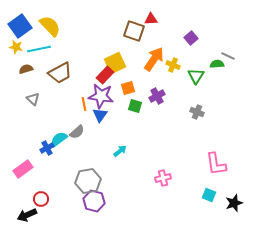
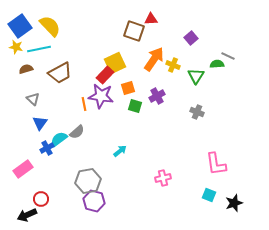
blue triangle: moved 60 px left, 8 px down
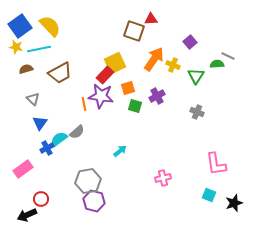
purple square: moved 1 px left, 4 px down
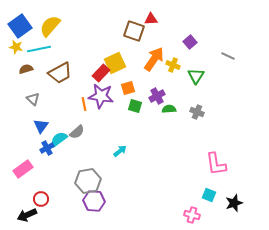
yellow semicircle: rotated 95 degrees counterclockwise
green semicircle: moved 48 px left, 45 px down
red rectangle: moved 4 px left, 2 px up
blue triangle: moved 1 px right, 3 px down
pink cross: moved 29 px right, 37 px down; rotated 28 degrees clockwise
purple hexagon: rotated 10 degrees counterclockwise
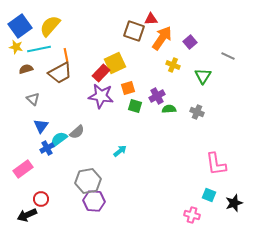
orange arrow: moved 8 px right, 21 px up
green triangle: moved 7 px right
orange line: moved 18 px left, 49 px up
